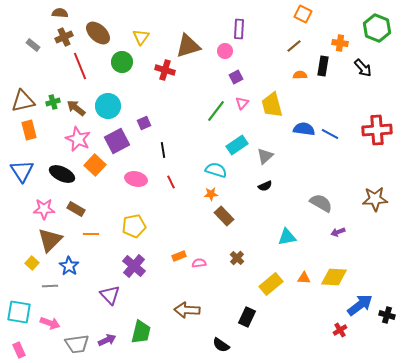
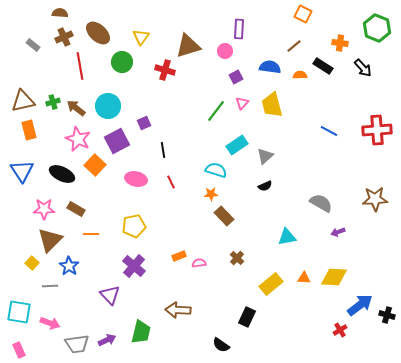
red line at (80, 66): rotated 12 degrees clockwise
black rectangle at (323, 66): rotated 66 degrees counterclockwise
blue semicircle at (304, 129): moved 34 px left, 62 px up
blue line at (330, 134): moved 1 px left, 3 px up
brown arrow at (187, 310): moved 9 px left
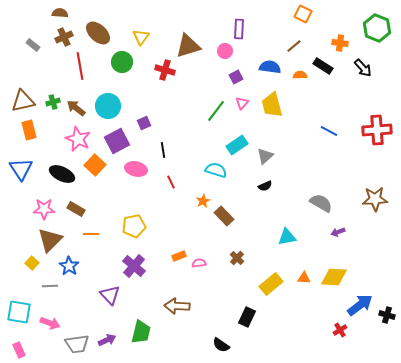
blue triangle at (22, 171): moved 1 px left, 2 px up
pink ellipse at (136, 179): moved 10 px up
orange star at (211, 194): moved 8 px left, 7 px down; rotated 24 degrees counterclockwise
brown arrow at (178, 310): moved 1 px left, 4 px up
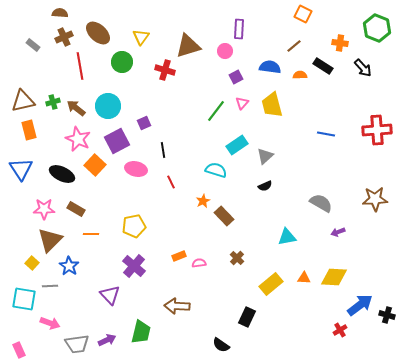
blue line at (329, 131): moved 3 px left, 3 px down; rotated 18 degrees counterclockwise
cyan square at (19, 312): moved 5 px right, 13 px up
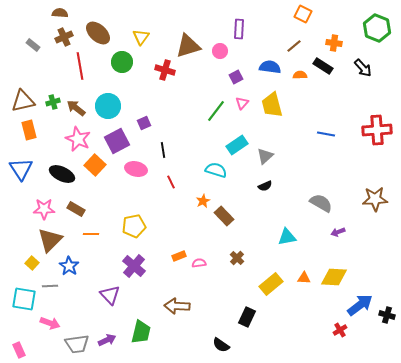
orange cross at (340, 43): moved 6 px left
pink circle at (225, 51): moved 5 px left
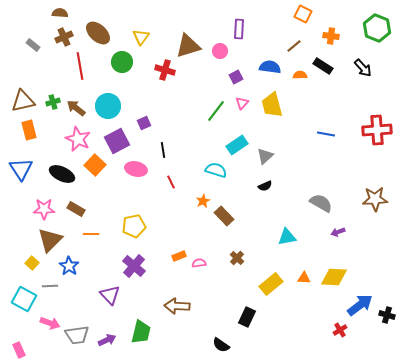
orange cross at (334, 43): moved 3 px left, 7 px up
cyan square at (24, 299): rotated 20 degrees clockwise
gray trapezoid at (77, 344): moved 9 px up
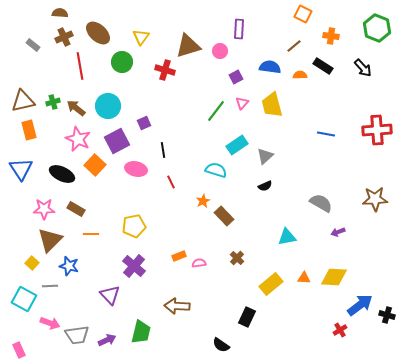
blue star at (69, 266): rotated 18 degrees counterclockwise
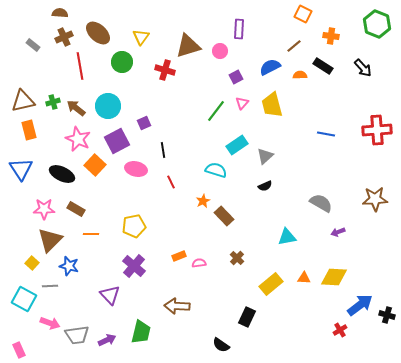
green hexagon at (377, 28): moved 4 px up
blue semicircle at (270, 67): rotated 35 degrees counterclockwise
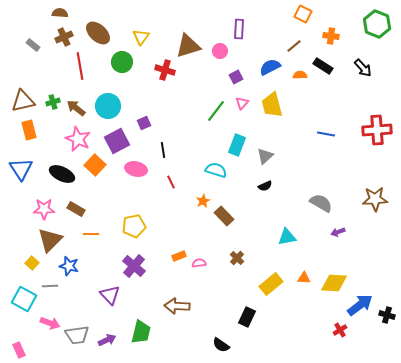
cyan rectangle at (237, 145): rotated 35 degrees counterclockwise
yellow diamond at (334, 277): moved 6 px down
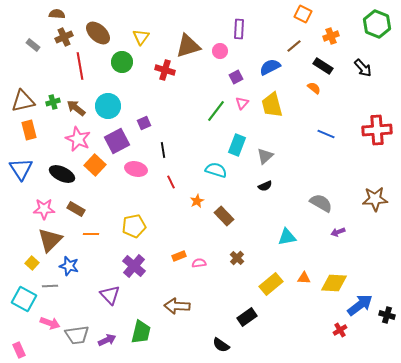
brown semicircle at (60, 13): moved 3 px left, 1 px down
orange cross at (331, 36): rotated 28 degrees counterclockwise
orange semicircle at (300, 75): moved 14 px right, 13 px down; rotated 40 degrees clockwise
blue line at (326, 134): rotated 12 degrees clockwise
orange star at (203, 201): moved 6 px left
black rectangle at (247, 317): rotated 30 degrees clockwise
